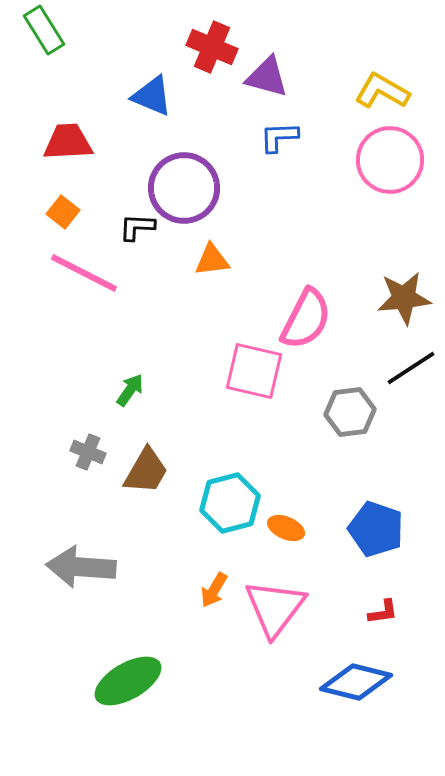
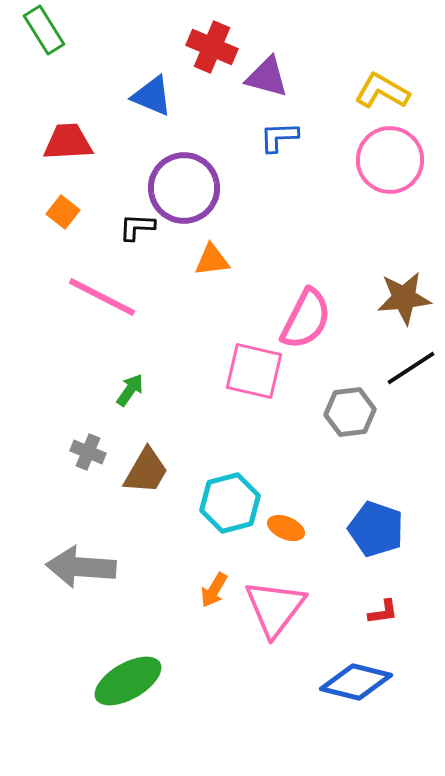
pink line: moved 18 px right, 24 px down
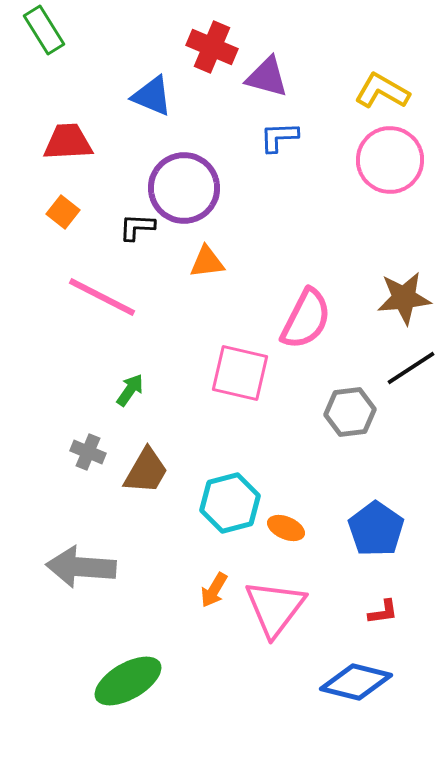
orange triangle: moved 5 px left, 2 px down
pink square: moved 14 px left, 2 px down
blue pentagon: rotated 16 degrees clockwise
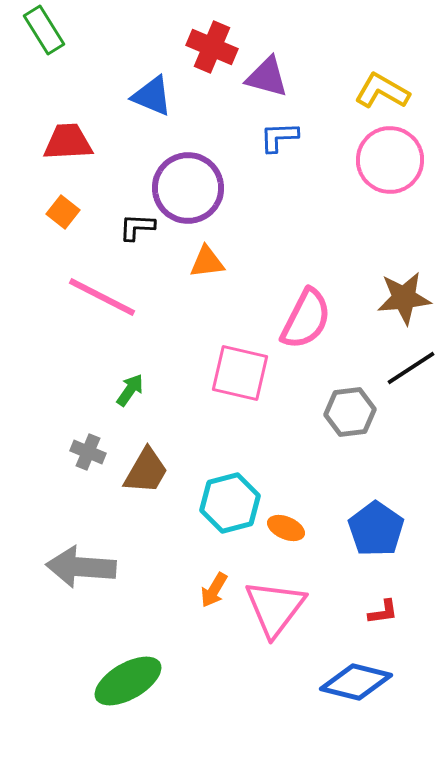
purple circle: moved 4 px right
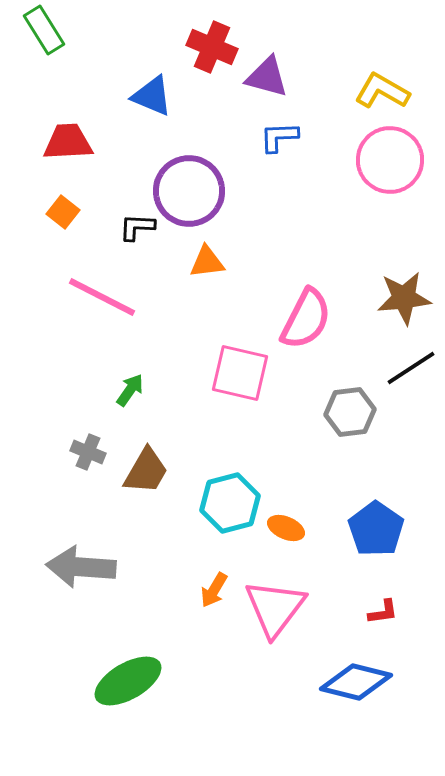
purple circle: moved 1 px right, 3 px down
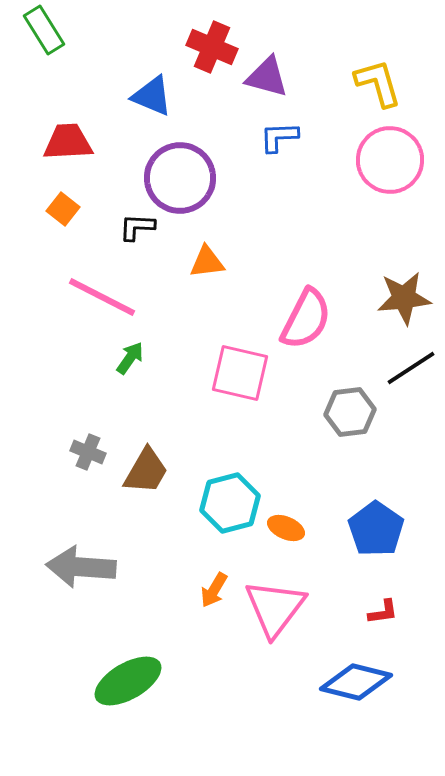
yellow L-shape: moved 4 px left, 8 px up; rotated 44 degrees clockwise
purple circle: moved 9 px left, 13 px up
orange square: moved 3 px up
green arrow: moved 32 px up
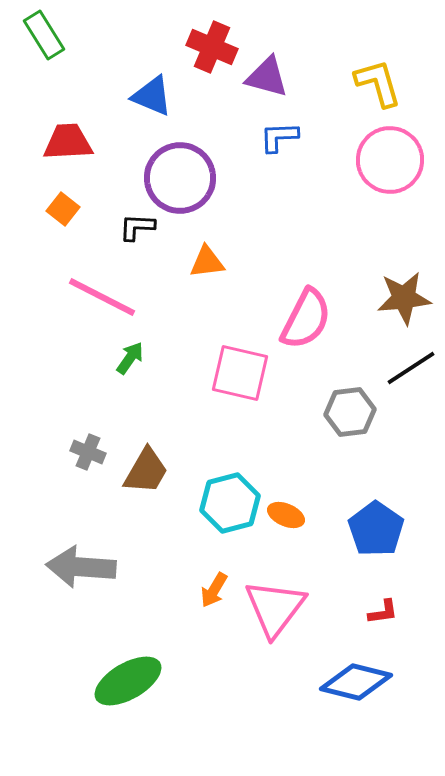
green rectangle: moved 5 px down
orange ellipse: moved 13 px up
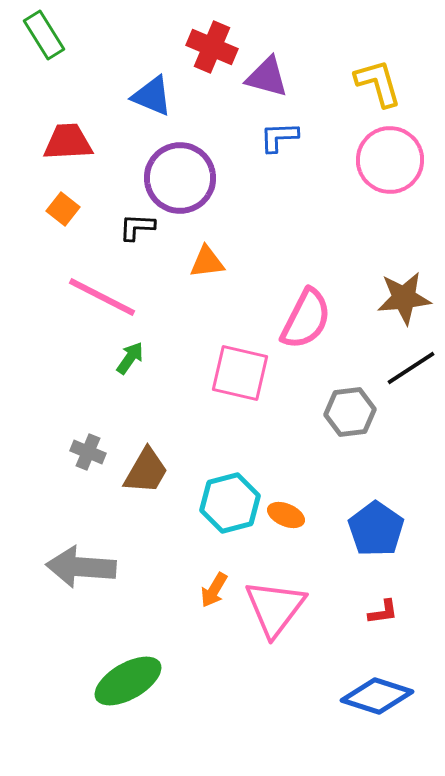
blue diamond: moved 21 px right, 14 px down; rotated 4 degrees clockwise
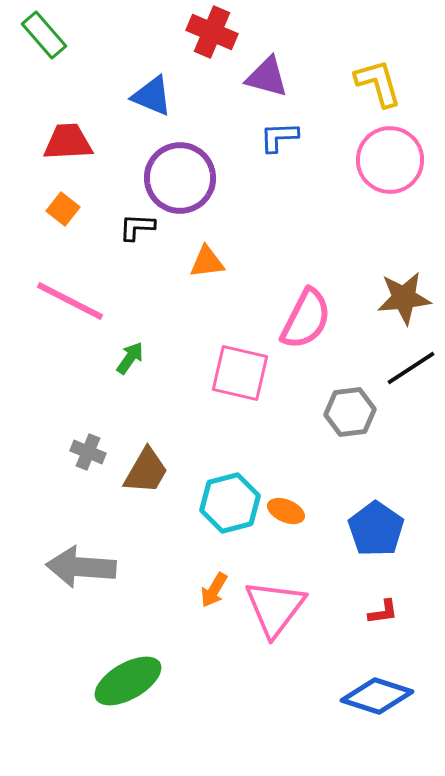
green rectangle: rotated 9 degrees counterclockwise
red cross: moved 15 px up
pink line: moved 32 px left, 4 px down
orange ellipse: moved 4 px up
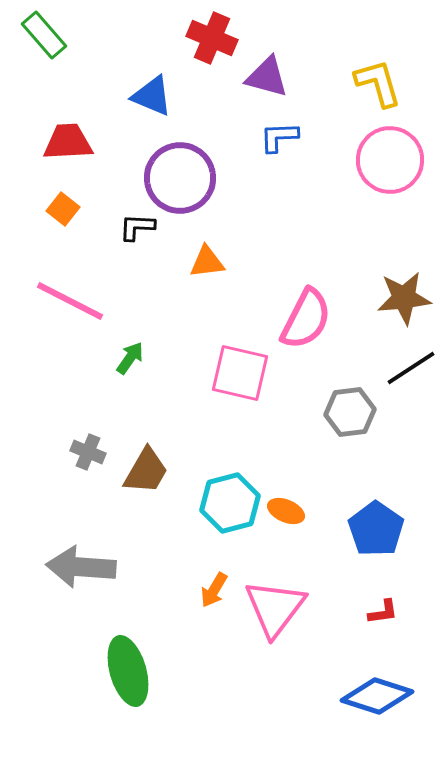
red cross: moved 6 px down
green ellipse: moved 10 px up; rotated 76 degrees counterclockwise
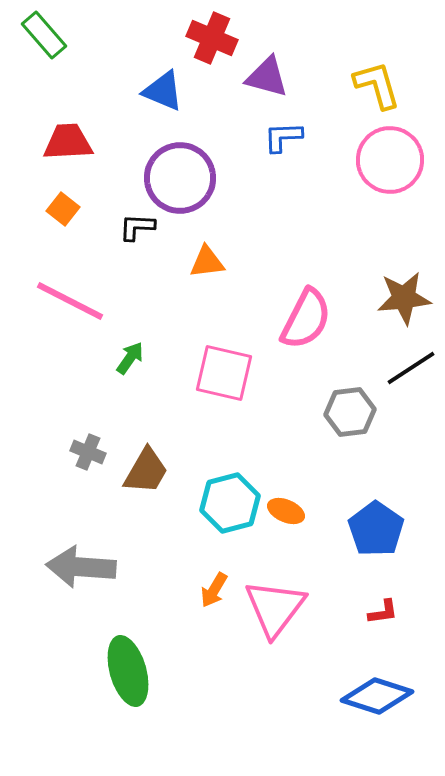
yellow L-shape: moved 1 px left, 2 px down
blue triangle: moved 11 px right, 5 px up
blue L-shape: moved 4 px right
pink square: moved 16 px left
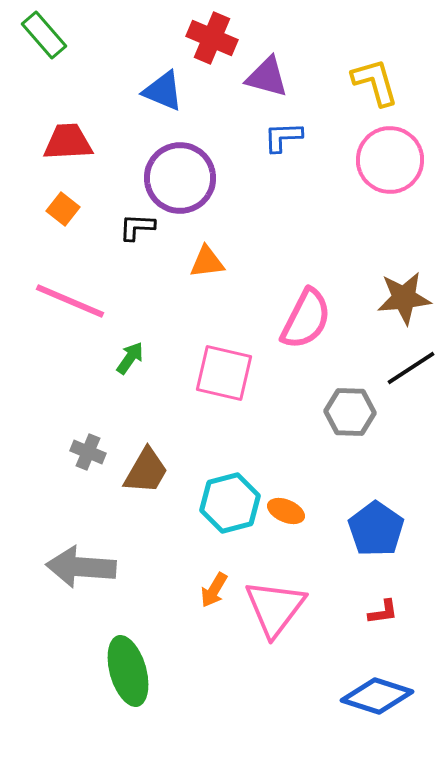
yellow L-shape: moved 2 px left, 3 px up
pink line: rotated 4 degrees counterclockwise
gray hexagon: rotated 9 degrees clockwise
